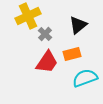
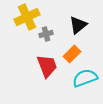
yellow cross: moved 1 px left, 1 px down
gray cross: moved 1 px right; rotated 32 degrees clockwise
orange rectangle: rotated 30 degrees counterclockwise
red trapezoid: moved 4 px down; rotated 55 degrees counterclockwise
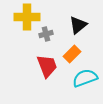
yellow cross: rotated 25 degrees clockwise
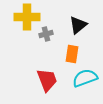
orange rectangle: rotated 36 degrees counterclockwise
red trapezoid: moved 14 px down
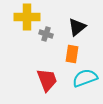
black triangle: moved 1 px left, 2 px down
gray cross: rotated 32 degrees clockwise
